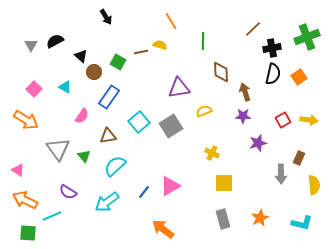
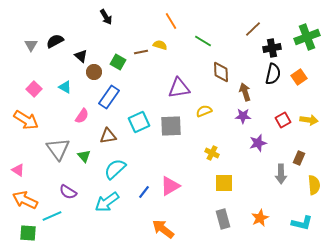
green line at (203, 41): rotated 60 degrees counterclockwise
cyan square at (139, 122): rotated 15 degrees clockwise
gray square at (171, 126): rotated 30 degrees clockwise
cyan semicircle at (115, 166): moved 3 px down
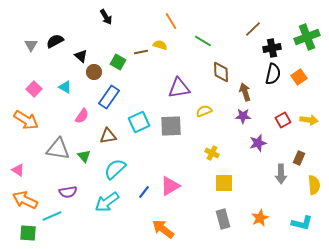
gray triangle at (58, 149): rotated 45 degrees counterclockwise
purple semicircle at (68, 192): rotated 42 degrees counterclockwise
